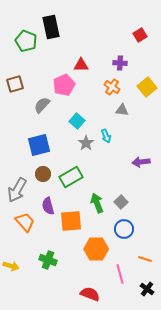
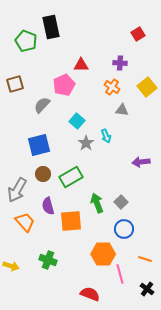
red square: moved 2 px left, 1 px up
orange hexagon: moved 7 px right, 5 px down
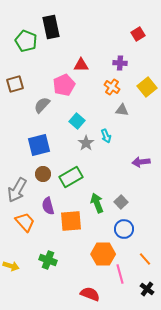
orange line: rotated 32 degrees clockwise
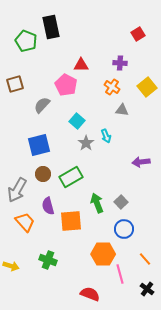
pink pentagon: moved 2 px right; rotated 20 degrees counterclockwise
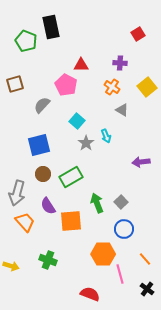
gray triangle: rotated 24 degrees clockwise
gray arrow: moved 3 px down; rotated 15 degrees counterclockwise
purple semicircle: rotated 18 degrees counterclockwise
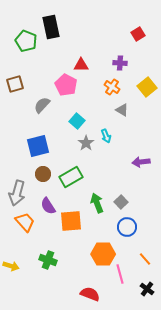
blue square: moved 1 px left, 1 px down
blue circle: moved 3 px right, 2 px up
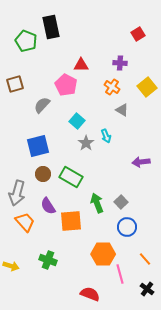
green rectangle: rotated 60 degrees clockwise
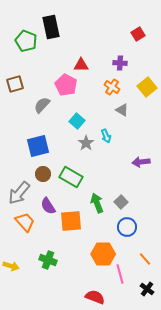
gray arrow: moved 2 px right; rotated 25 degrees clockwise
red semicircle: moved 5 px right, 3 px down
